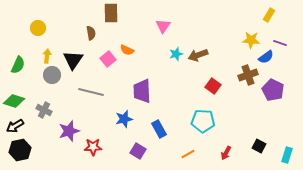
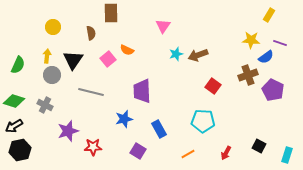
yellow circle: moved 15 px right, 1 px up
gray cross: moved 1 px right, 5 px up
black arrow: moved 1 px left
purple star: moved 1 px left
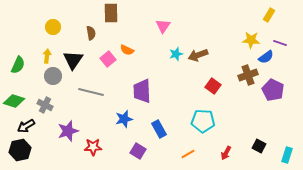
gray circle: moved 1 px right, 1 px down
black arrow: moved 12 px right
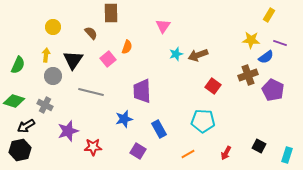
brown semicircle: rotated 32 degrees counterclockwise
orange semicircle: moved 3 px up; rotated 96 degrees counterclockwise
yellow arrow: moved 1 px left, 1 px up
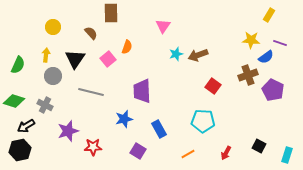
black triangle: moved 2 px right, 1 px up
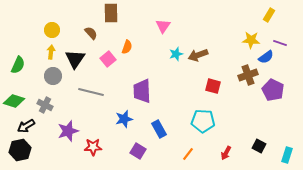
yellow circle: moved 1 px left, 3 px down
yellow arrow: moved 5 px right, 3 px up
red square: rotated 21 degrees counterclockwise
orange line: rotated 24 degrees counterclockwise
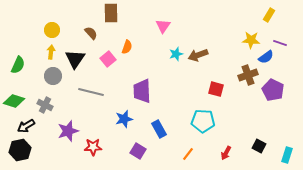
red square: moved 3 px right, 3 px down
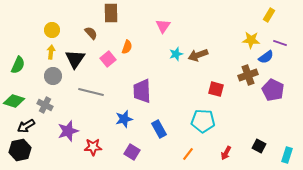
purple square: moved 6 px left, 1 px down
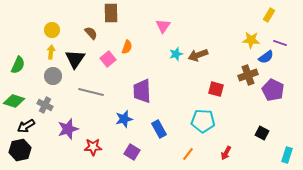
purple star: moved 2 px up
black square: moved 3 px right, 13 px up
